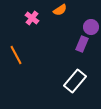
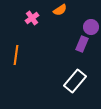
pink cross: rotated 16 degrees clockwise
orange line: rotated 36 degrees clockwise
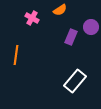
pink cross: rotated 24 degrees counterclockwise
purple rectangle: moved 11 px left, 7 px up
